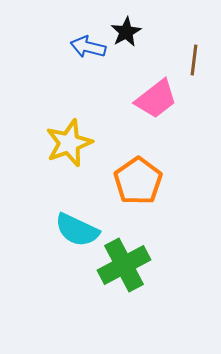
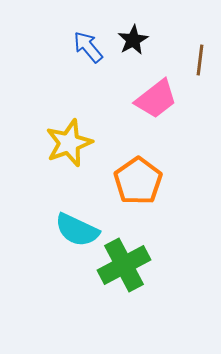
black star: moved 7 px right, 8 px down
blue arrow: rotated 36 degrees clockwise
brown line: moved 6 px right
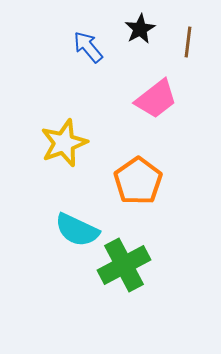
black star: moved 7 px right, 11 px up
brown line: moved 12 px left, 18 px up
yellow star: moved 5 px left
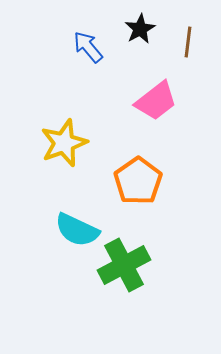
pink trapezoid: moved 2 px down
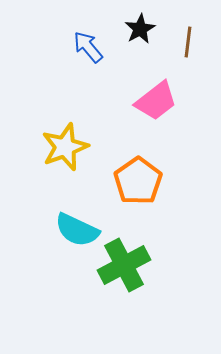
yellow star: moved 1 px right, 4 px down
